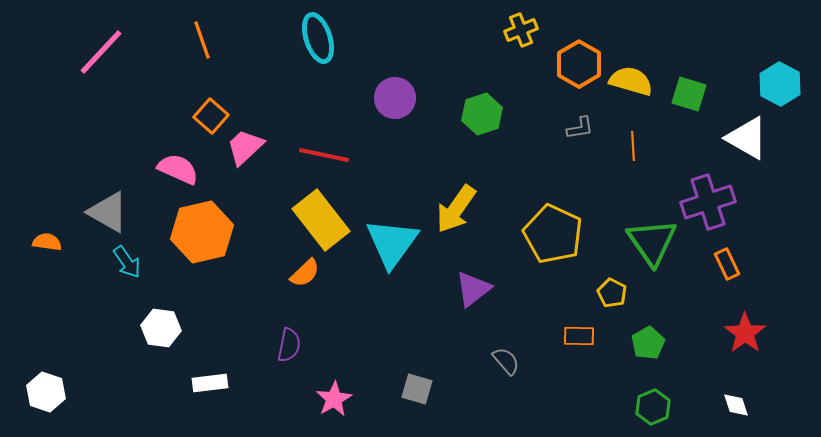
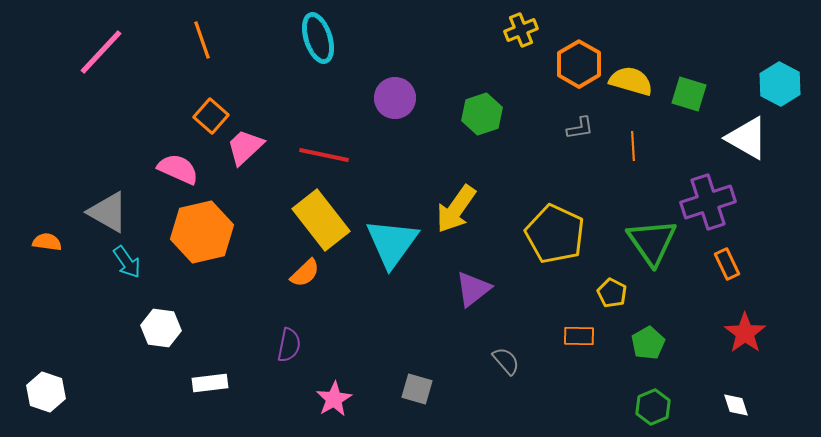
yellow pentagon at (553, 234): moved 2 px right
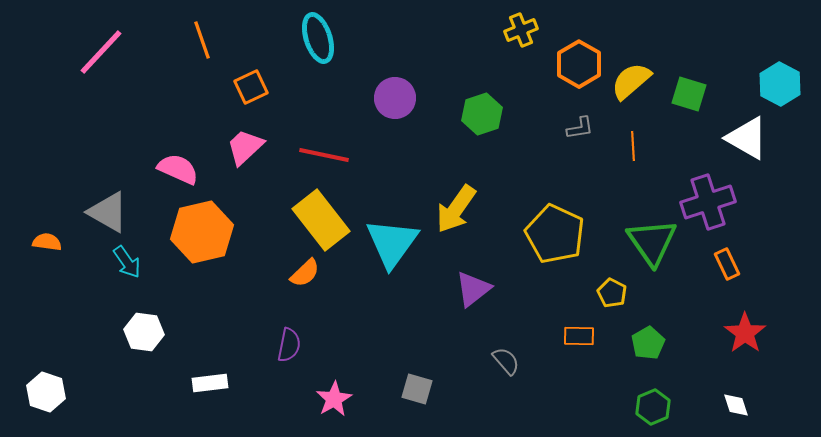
yellow semicircle at (631, 81): rotated 57 degrees counterclockwise
orange square at (211, 116): moved 40 px right, 29 px up; rotated 24 degrees clockwise
white hexagon at (161, 328): moved 17 px left, 4 px down
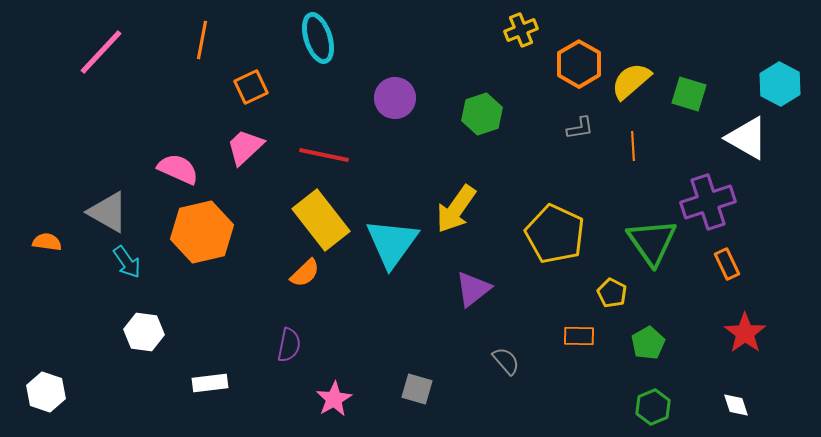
orange line at (202, 40): rotated 30 degrees clockwise
